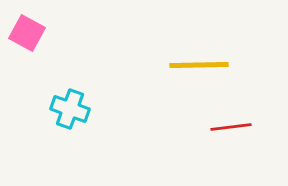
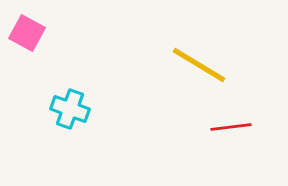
yellow line: rotated 32 degrees clockwise
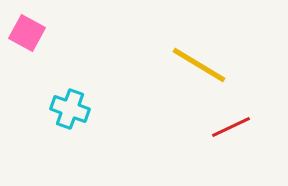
red line: rotated 18 degrees counterclockwise
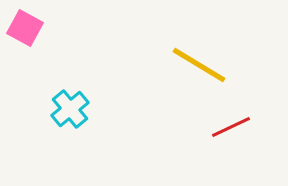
pink square: moved 2 px left, 5 px up
cyan cross: rotated 30 degrees clockwise
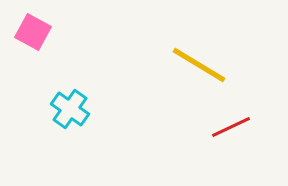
pink square: moved 8 px right, 4 px down
cyan cross: rotated 15 degrees counterclockwise
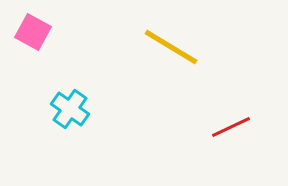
yellow line: moved 28 px left, 18 px up
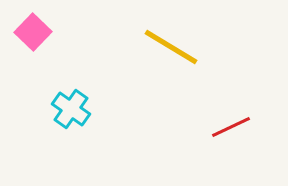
pink square: rotated 15 degrees clockwise
cyan cross: moved 1 px right
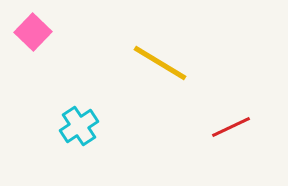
yellow line: moved 11 px left, 16 px down
cyan cross: moved 8 px right, 17 px down; rotated 21 degrees clockwise
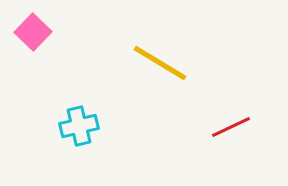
cyan cross: rotated 21 degrees clockwise
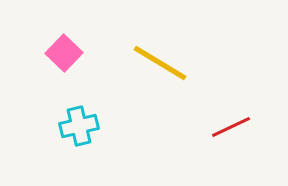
pink square: moved 31 px right, 21 px down
